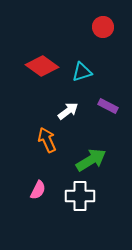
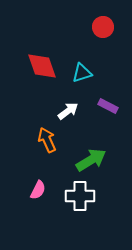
red diamond: rotated 36 degrees clockwise
cyan triangle: moved 1 px down
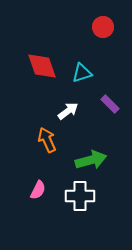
purple rectangle: moved 2 px right, 2 px up; rotated 18 degrees clockwise
green arrow: rotated 16 degrees clockwise
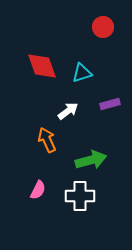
purple rectangle: rotated 60 degrees counterclockwise
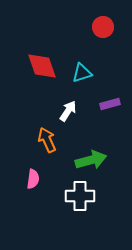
white arrow: rotated 20 degrees counterclockwise
pink semicircle: moved 5 px left, 11 px up; rotated 18 degrees counterclockwise
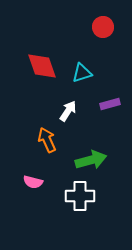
pink semicircle: moved 3 px down; rotated 96 degrees clockwise
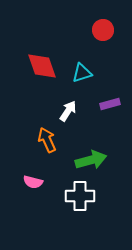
red circle: moved 3 px down
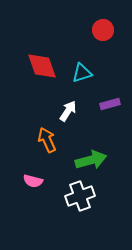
pink semicircle: moved 1 px up
white cross: rotated 20 degrees counterclockwise
